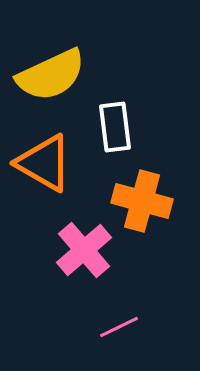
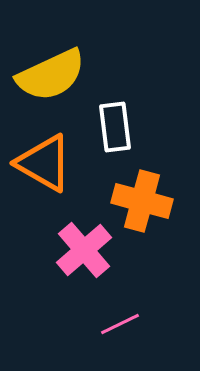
pink line: moved 1 px right, 3 px up
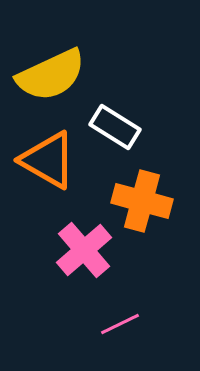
white rectangle: rotated 51 degrees counterclockwise
orange triangle: moved 4 px right, 3 px up
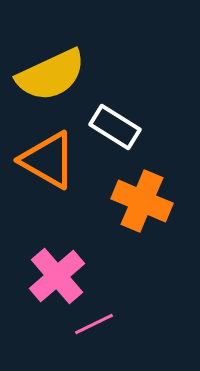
orange cross: rotated 8 degrees clockwise
pink cross: moved 27 px left, 26 px down
pink line: moved 26 px left
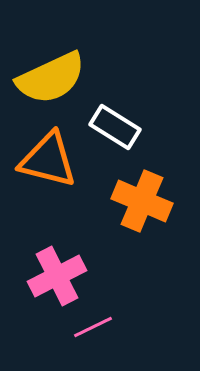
yellow semicircle: moved 3 px down
orange triangle: rotated 16 degrees counterclockwise
pink cross: rotated 14 degrees clockwise
pink line: moved 1 px left, 3 px down
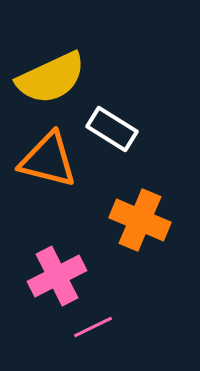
white rectangle: moved 3 px left, 2 px down
orange cross: moved 2 px left, 19 px down
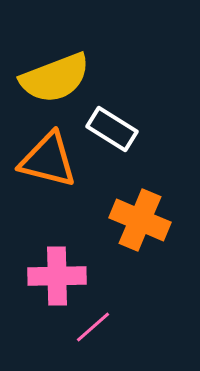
yellow semicircle: moved 4 px right; rotated 4 degrees clockwise
pink cross: rotated 26 degrees clockwise
pink line: rotated 15 degrees counterclockwise
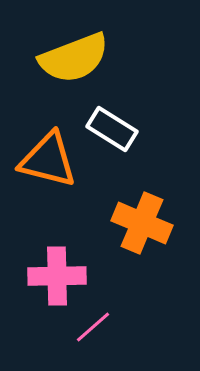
yellow semicircle: moved 19 px right, 20 px up
orange cross: moved 2 px right, 3 px down
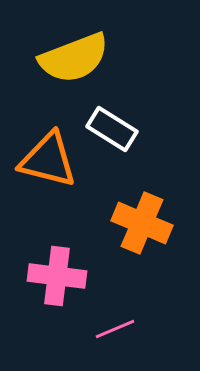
pink cross: rotated 8 degrees clockwise
pink line: moved 22 px right, 2 px down; rotated 18 degrees clockwise
